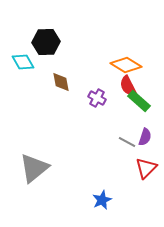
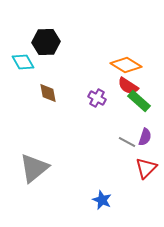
brown diamond: moved 13 px left, 11 px down
red semicircle: rotated 30 degrees counterclockwise
blue star: rotated 24 degrees counterclockwise
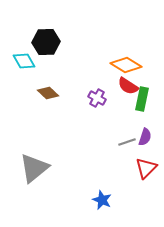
cyan diamond: moved 1 px right, 1 px up
brown diamond: rotated 35 degrees counterclockwise
green rectangle: moved 3 px right, 2 px up; rotated 60 degrees clockwise
gray line: rotated 48 degrees counterclockwise
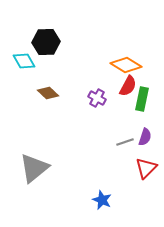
red semicircle: rotated 95 degrees counterclockwise
gray line: moved 2 px left
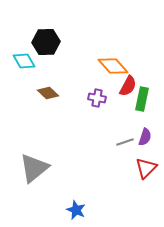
orange diamond: moved 13 px left, 1 px down; rotated 16 degrees clockwise
purple cross: rotated 18 degrees counterclockwise
blue star: moved 26 px left, 10 px down
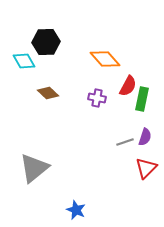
orange diamond: moved 8 px left, 7 px up
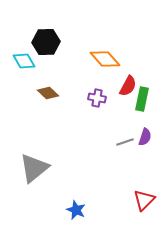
red triangle: moved 2 px left, 32 px down
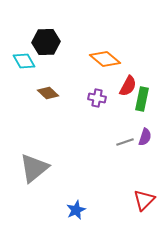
orange diamond: rotated 8 degrees counterclockwise
blue star: rotated 24 degrees clockwise
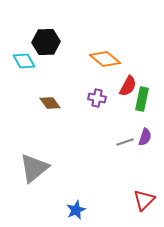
brown diamond: moved 2 px right, 10 px down; rotated 10 degrees clockwise
